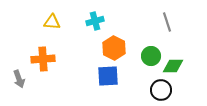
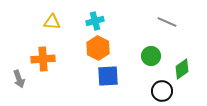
gray line: rotated 48 degrees counterclockwise
orange hexagon: moved 16 px left
green diamond: moved 9 px right, 3 px down; rotated 35 degrees counterclockwise
black circle: moved 1 px right, 1 px down
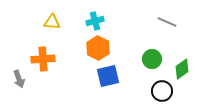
green circle: moved 1 px right, 3 px down
blue square: rotated 10 degrees counterclockwise
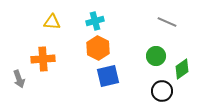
green circle: moved 4 px right, 3 px up
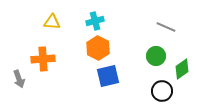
gray line: moved 1 px left, 5 px down
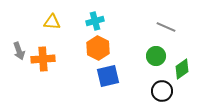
gray arrow: moved 28 px up
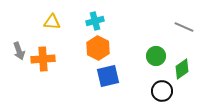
gray line: moved 18 px right
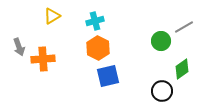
yellow triangle: moved 6 px up; rotated 36 degrees counterclockwise
gray line: rotated 54 degrees counterclockwise
gray arrow: moved 4 px up
green circle: moved 5 px right, 15 px up
